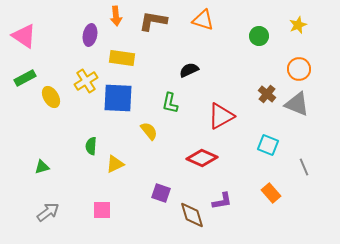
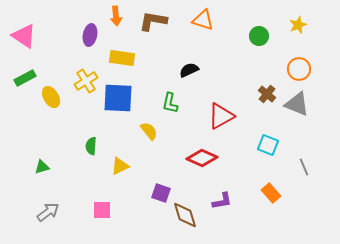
yellow triangle: moved 5 px right, 2 px down
brown diamond: moved 7 px left
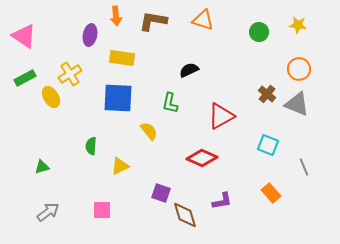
yellow star: rotated 30 degrees clockwise
green circle: moved 4 px up
yellow cross: moved 16 px left, 7 px up
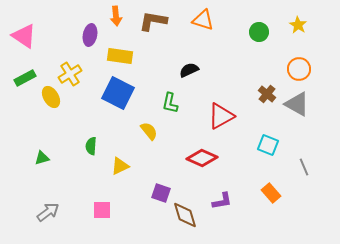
yellow star: rotated 24 degrees clockwise
yellow rectangle: moved 2 px left, 2 px up
blue square: moved 5 px up; rotated 24 degrees clockwise
gray triangle: rotated 8 degrees clockwise
green triangle: moved 9 px up
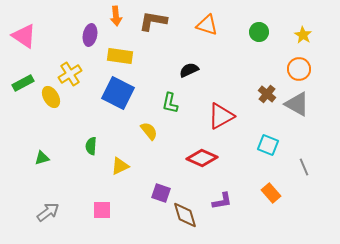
orange triangle: moved 4 px right, 5 px down
yellow star: moved 5 px right, 10 px down
green rectangle: moved 2 px left, 5 px down
